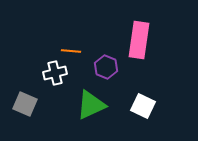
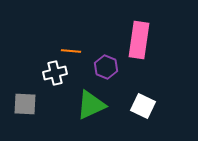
gray square: rotated 20 degrees counterclockwise
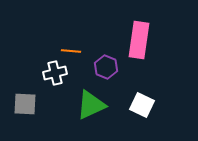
white square: moved 1 px left, 1 px up
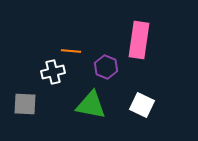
white cross: moved 2 px left, 1 px up
green triangle: rotated 36 degrees clockwise
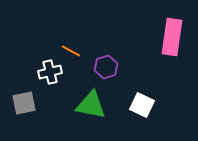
pink rectangle: moved 33 px right, 3 px up
orange line: rotated 24 degrees clockwise
purple hexagon: rotated 20 degrees clockwise
white cross: moved 3 px left
gray square: moved 1 px left, 1 px up; rotated 15 degrees counterclockwise
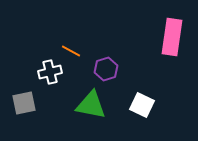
purple hexagon: moved 2 px down
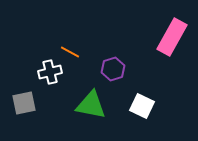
pink rectangle: rotated 21 degrees clockwise
orange line: moved 1 px left, 1 px down
purple hexagon: moved 7 px right
white square: moved 1 px down
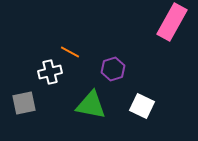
pink rectangle: moved 15 px up
